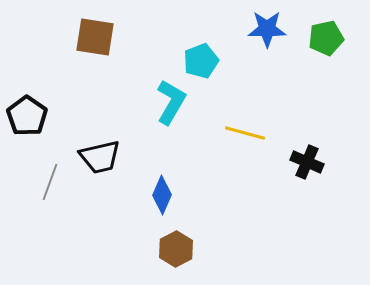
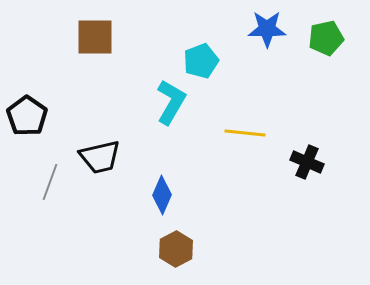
brown square: rotated 9 degrees counterclockwise
yellow line: rotated 9 degrees counterclockwise
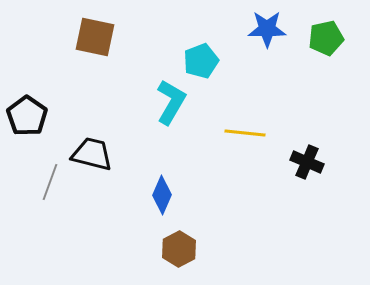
brown square: rotated 12 degrees clockwise
black trapezoid: moved 8 px left, 3 px up; rotated 153 degrees counterclockwise
brown hexagon: moved 3 px right
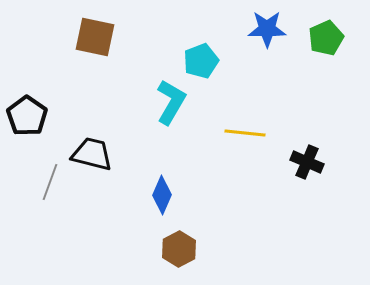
green pentagon: rotated 12 degrees counterclockwise
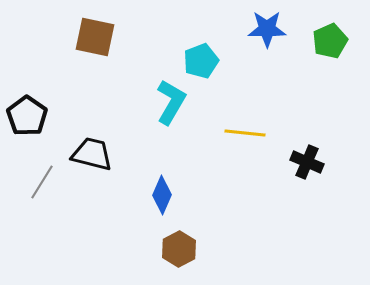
green pentagon: moved 4 px right, 3 px down
gray line: moved 8 px left; rotated 12 degrees clockwise
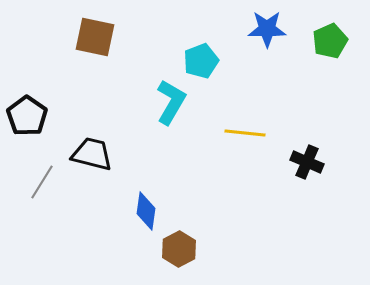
blue diamond: moved 16 px left, 16 px down; rotated 15 degrees counterclockwise
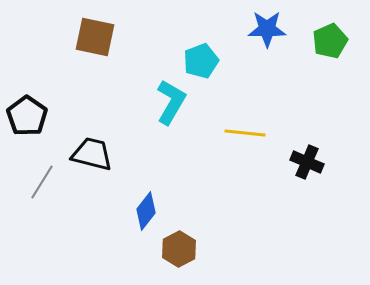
blue diamond: rotated 30 degrees clockwise
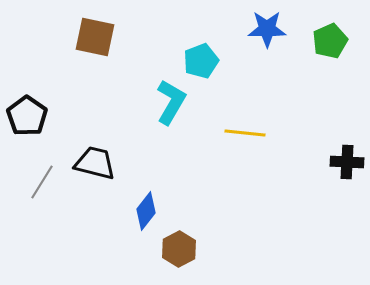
black trapezoid: moved 3 px right, 9 px down
black cross: moved 40 px right; rotated 20 degrees counterclockwise
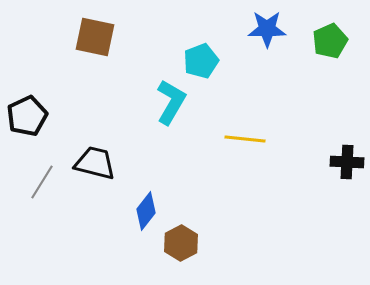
black pentagon: rotated 12 degrees clockwise
yellow line: moved 6 px down
brown hexagon: moved 2 px right, 6 px up
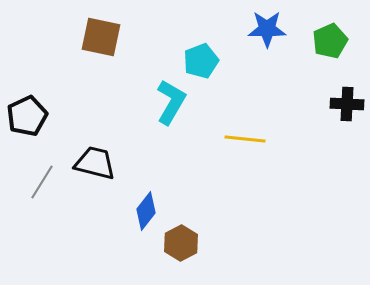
brown square: moved 6 px right
black cross: moved 58 px up
